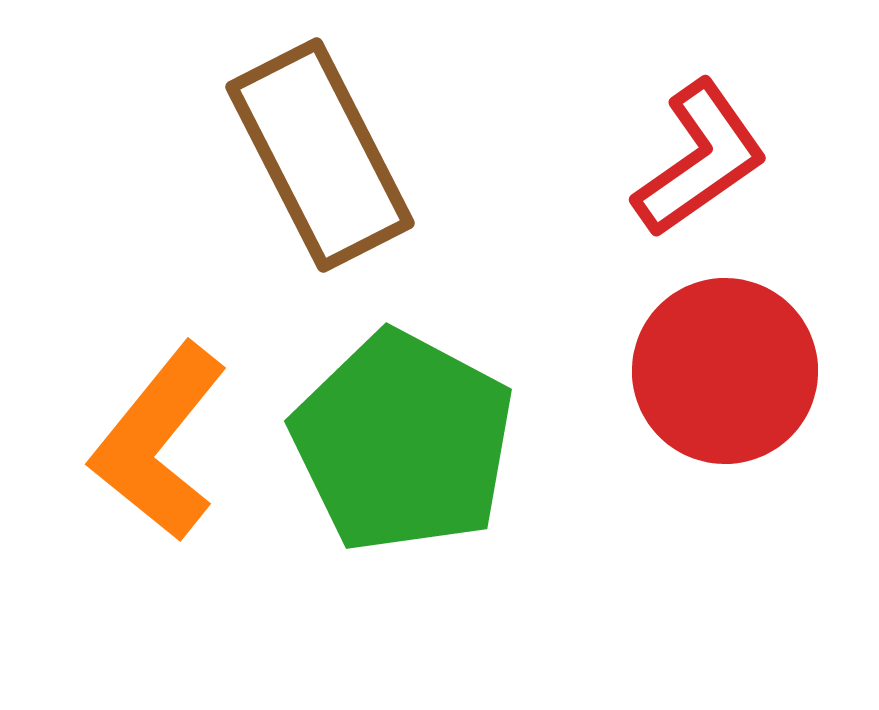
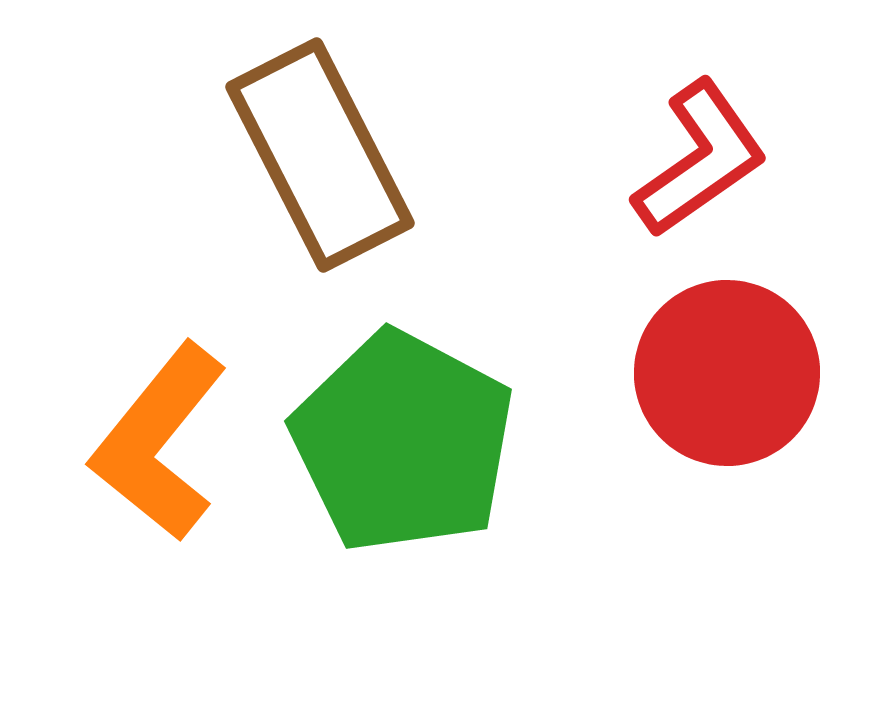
red circle: moved 2 px right, 2 px down
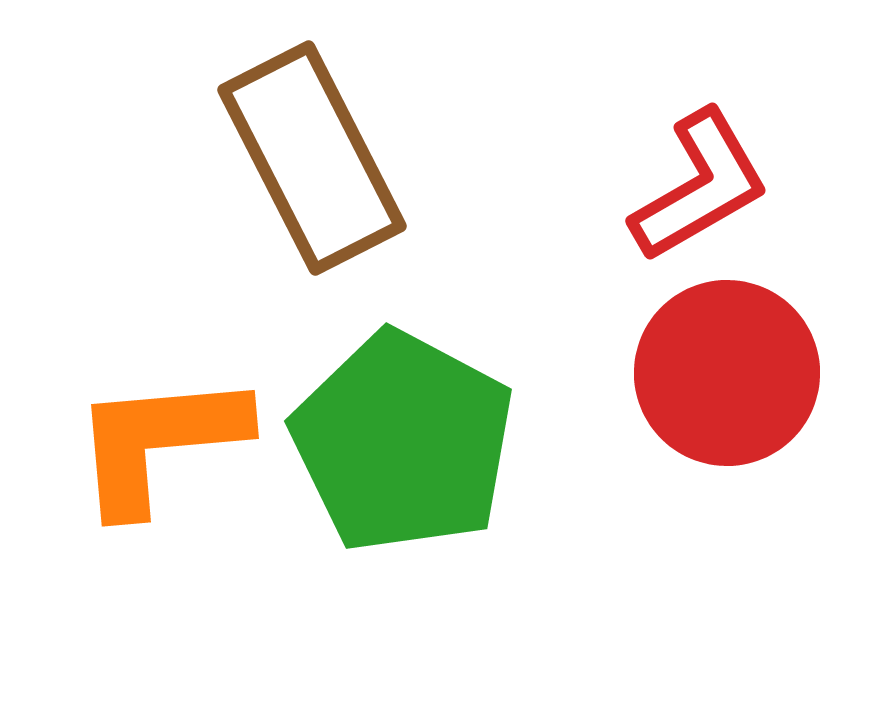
brown rectangle: moved 8 px left, 3 px down
red L-shape: moved 27 px down; rotated 5 degrees clockwise
orange L-shape: rotated 46 degrees clockwise
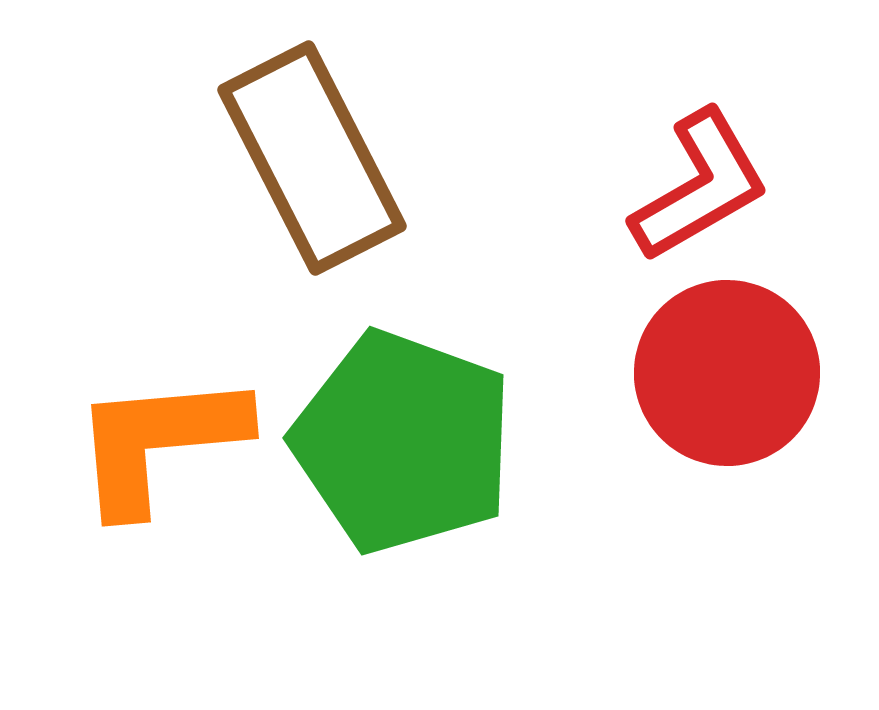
green pentagon: rotated 8 degrees counterclockwise
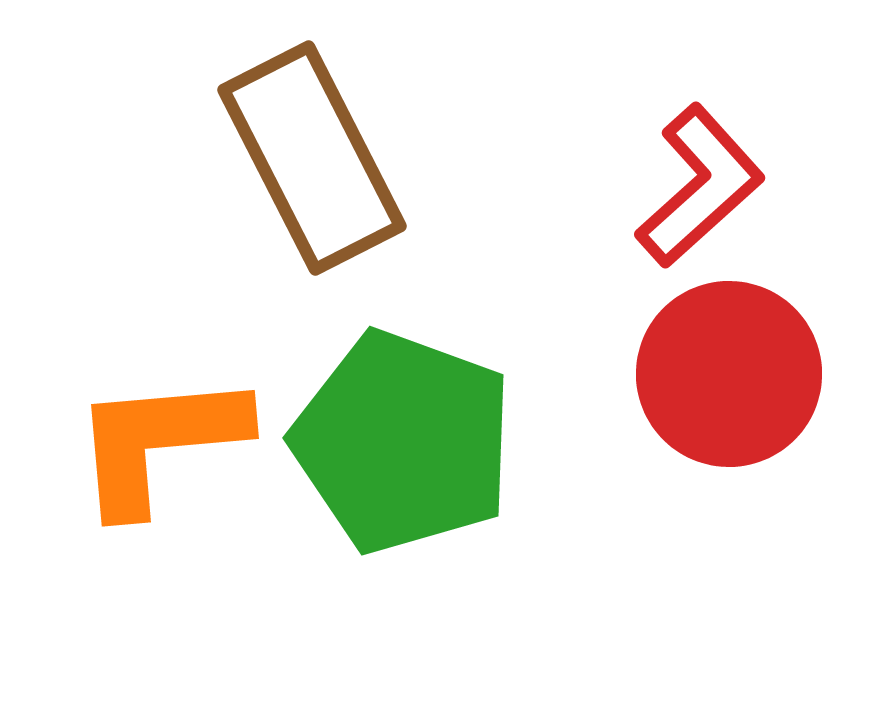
red L-shape: rotated 12 degrees counterclockwise
red circle: moved 2 px right, 1 px down
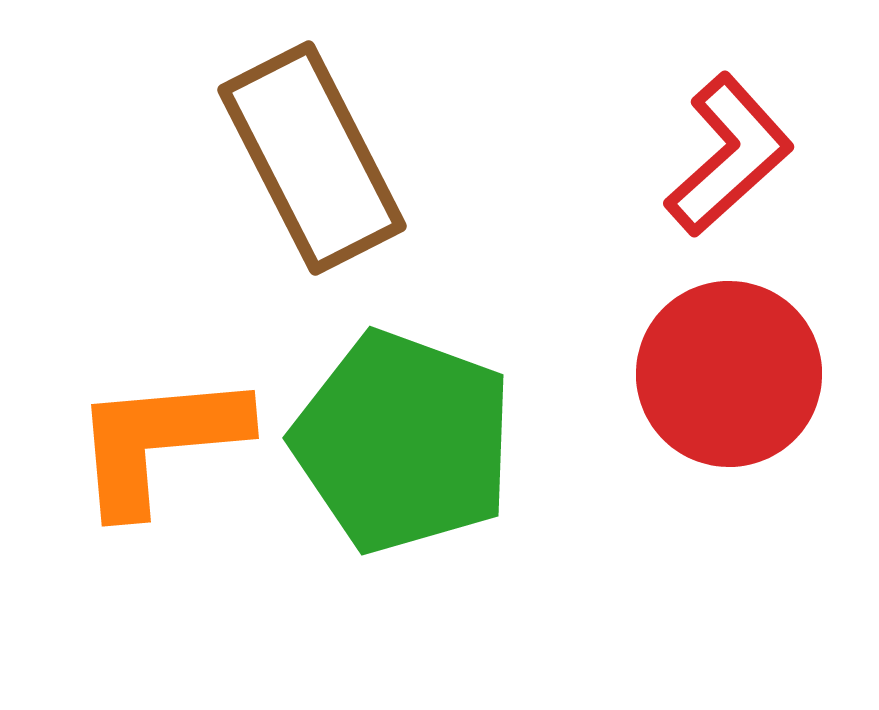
red L-shape: moved 29 px right, 31 px up
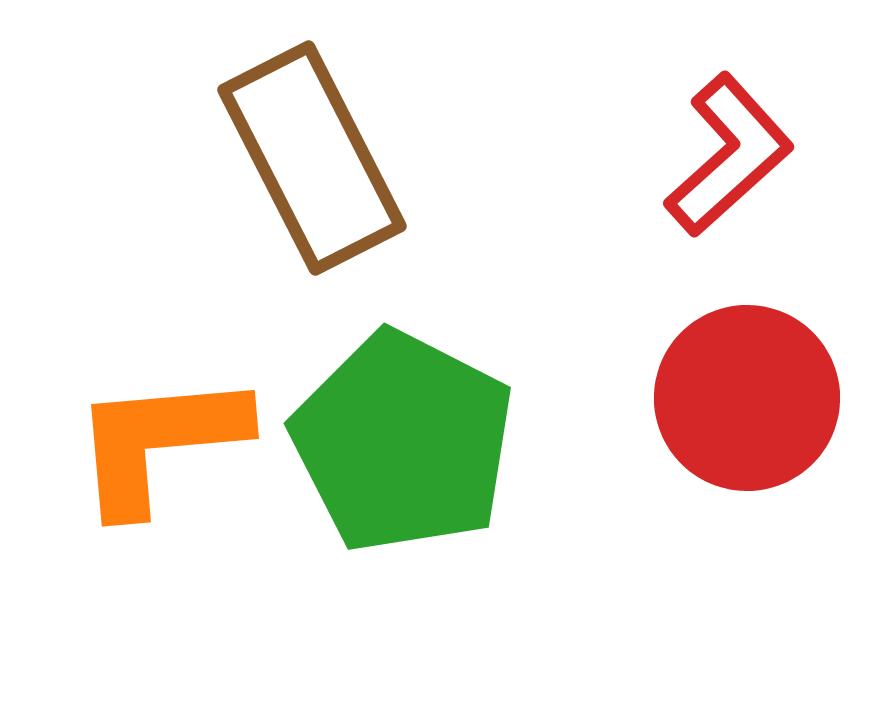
red circle: moved 18 px right, 24 px down
green pentagon: rotated 7 degrees clockwise
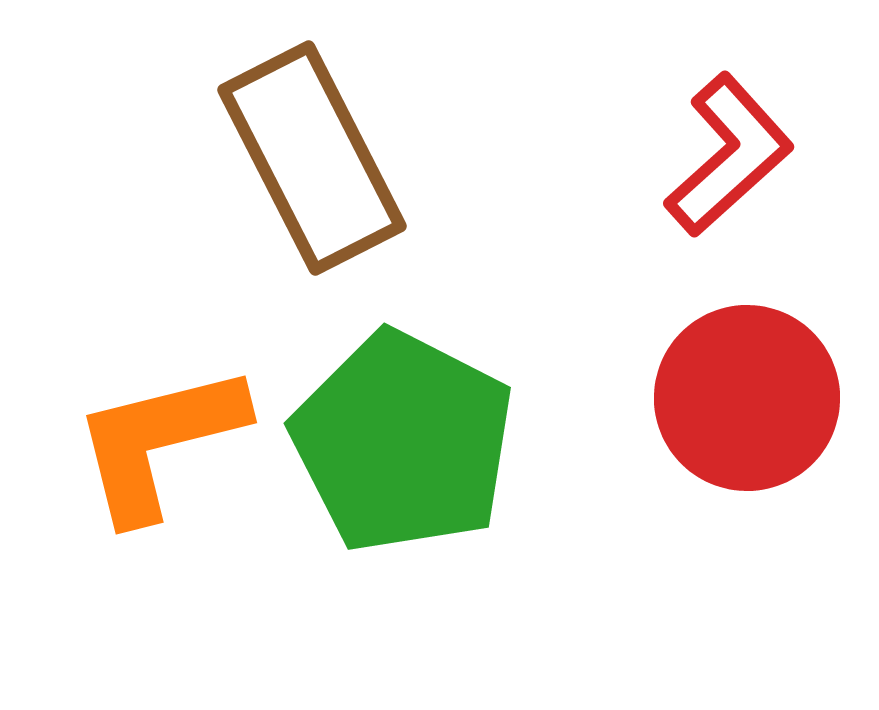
orange L-shape: rotated 9 degrees counterclockwise
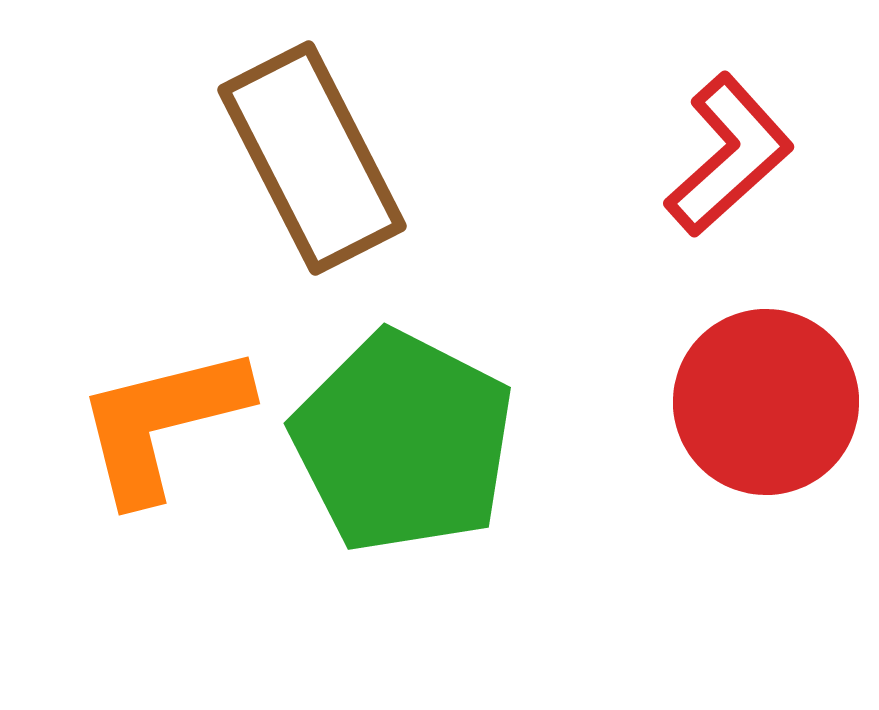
red circle: moved 19 px right, 4 px down
orange L-shape: moved 3 px right, 19 px up
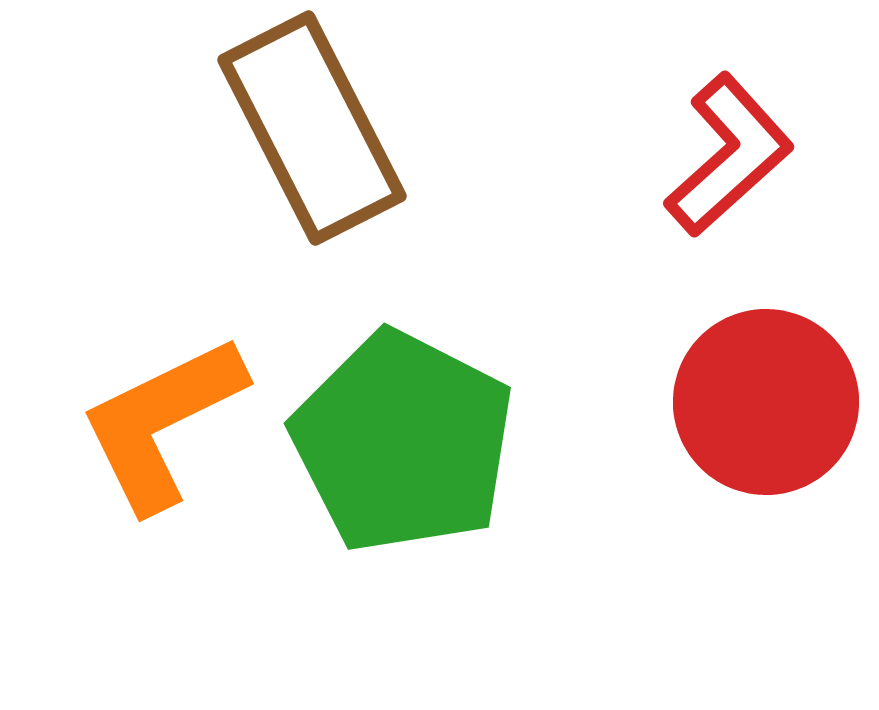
brown rectangle: moved 30 px up
orange L-shape: rotated 12 degrees counterclockwise
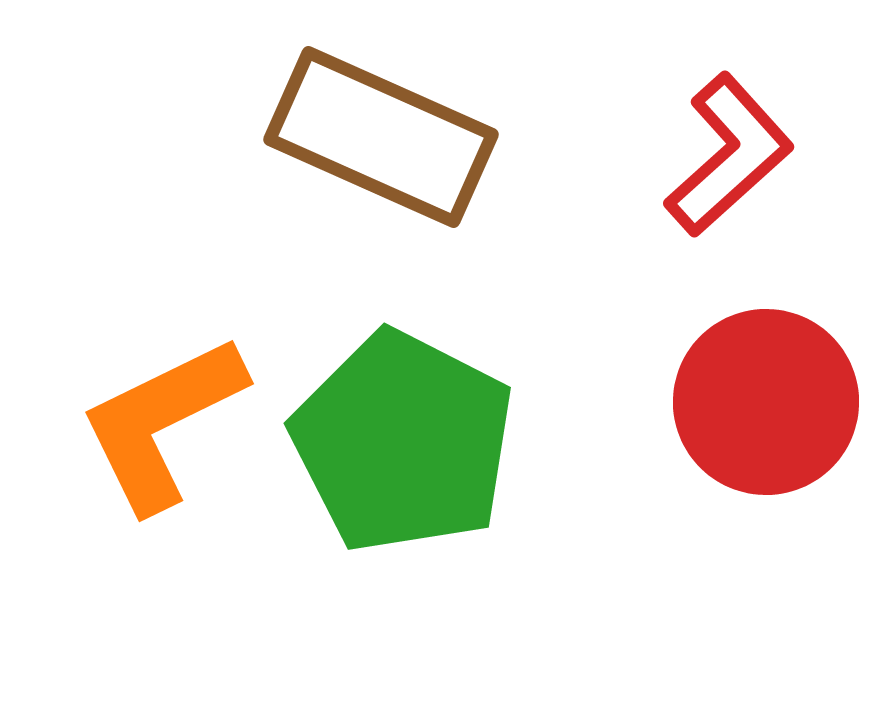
brown rectangle: moved 69 px right, 9 px down; rotated 39 degrees counterclockwise
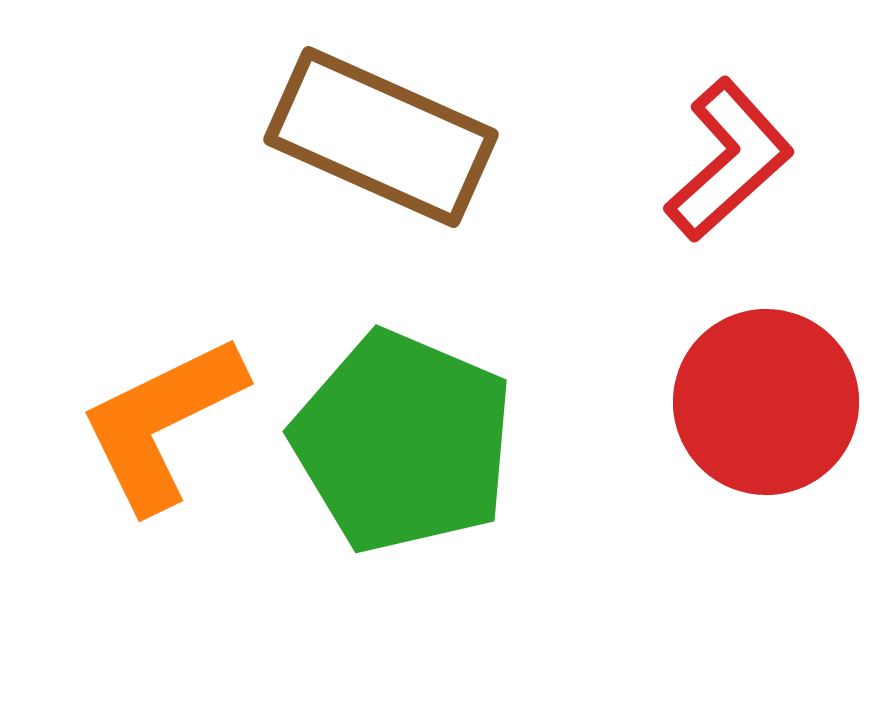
red L-shape: moved 5 px down
green pentagon: rotated 4 degrees counterclockwise
